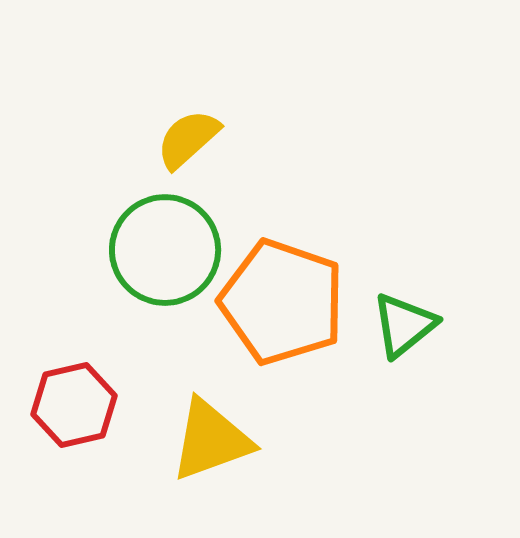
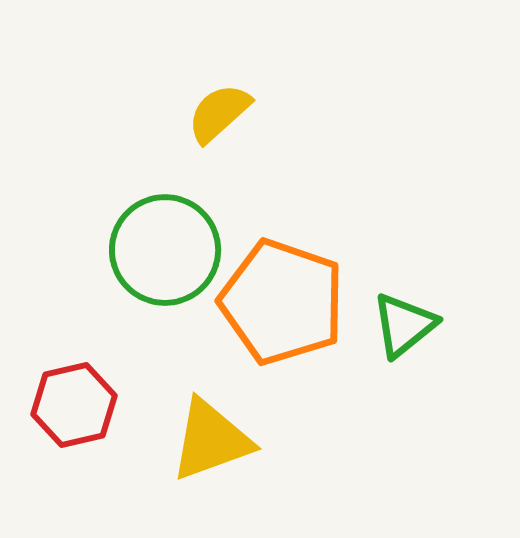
yellow semicircle: moved 31 px right, 26 px up
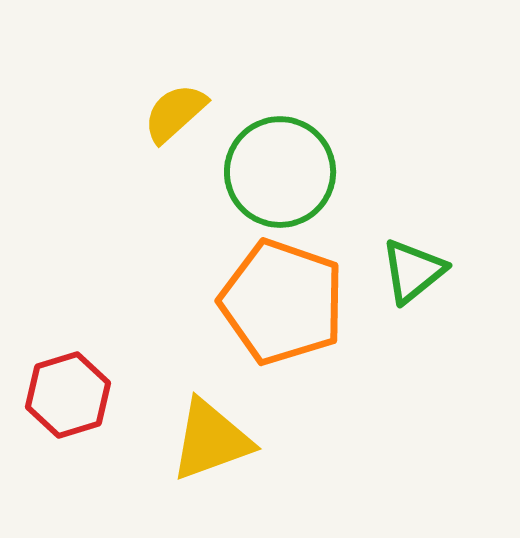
yellow semicircle: moved 44 px left
green circle: moved 115 px right, 78 px up
green triangle: moved 9 px right, 54 px up
red hexagon: moved 6 px left, 10 px up; rotated 4 degrees counterclockwise
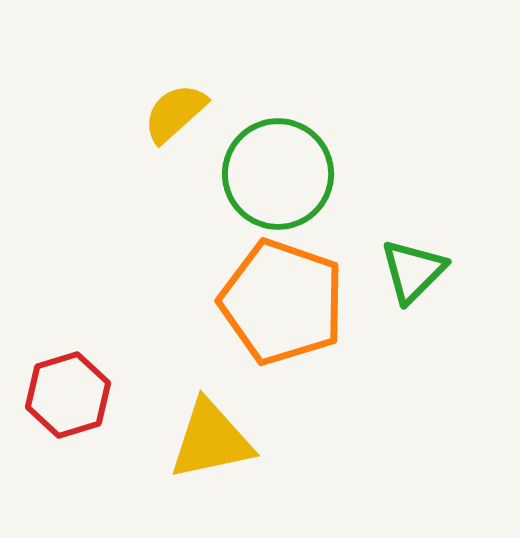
green circle: moved 2 px left, 2 px down
green triangle: rotated 6 degrees counterclockwise
yellow triangle: rotated 8 degrees clockwise
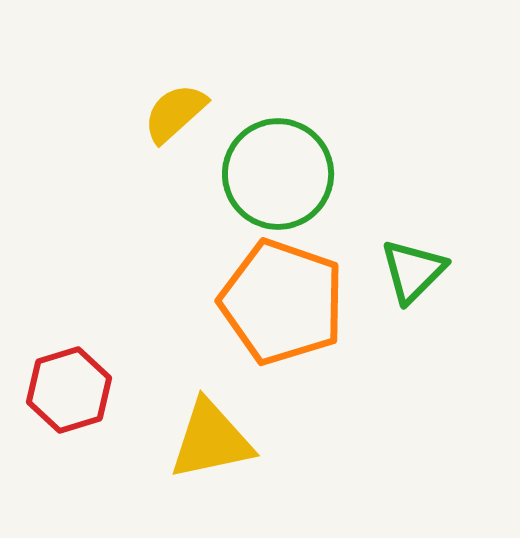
red hexagon: moved 1 px right, 5 px up
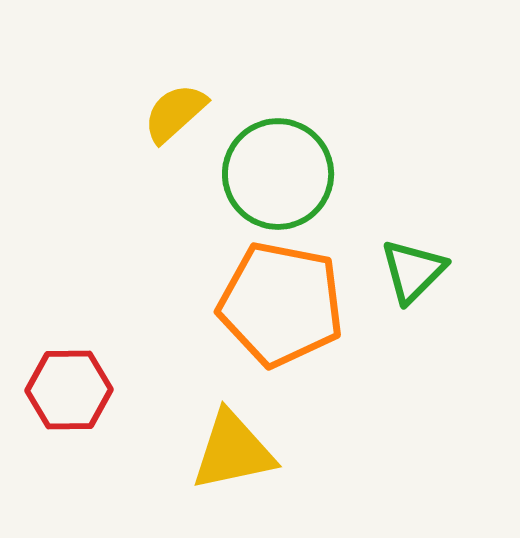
orange pentagon: moved 1 px left, 2 px down; rotated 8 degrees counterclockwise
red hexagon: rotated 16 degrees clockwise
yellow triangle: moved 22 px right, 11 px down
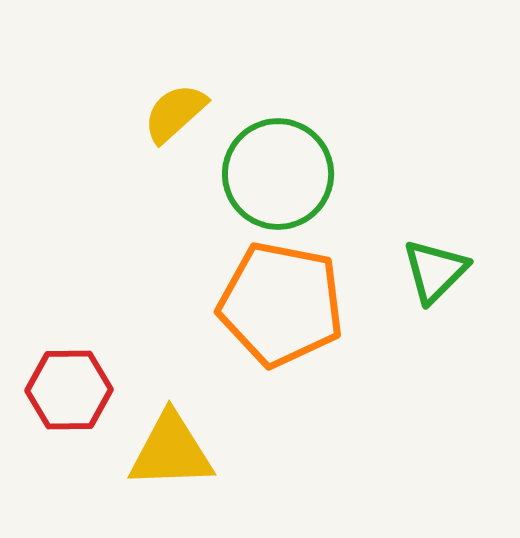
green triangle: moved 22 px right
yellow triangle: moved 62 px left; rotated 10 degrees clockwise
